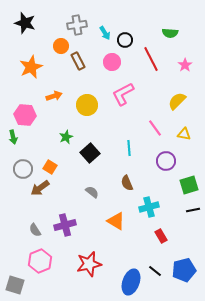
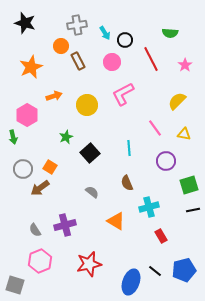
pink hexagon at (25, 115): moved 2 px right; rotated 25 degrees clockwise
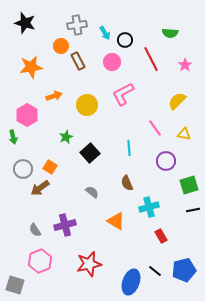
orange star at (31, 67): rotated 15 degrees clockwise
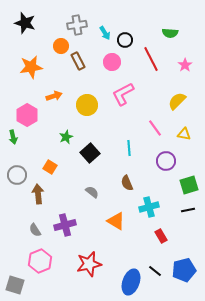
gray circle at (23, 169): moved 6 px left, 6 px down
brown arrow at (40, 188): moved 2 px left, 6 px down; rotated 120 degrees clockwise
black line at (193, 210): moved 5 px left
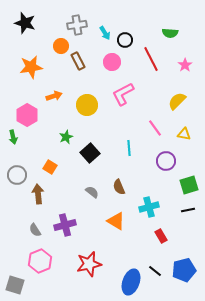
brown semicircle at (127, 183): moved 8 px left, 4 px down
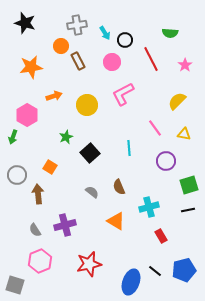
green arrow at (13, 137): rotated 32 degrees clockwise
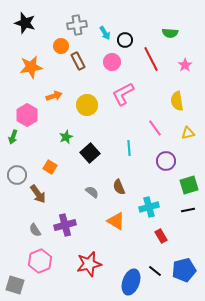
yellow semicircle at (177, 101): rotated 54 degrees counterclockwise
yellow triangle at (184, 134): moved 4 px right, 1 px up; rotated 24 degrees counterclockwise
brown arrow at (38, 194): rotated 150 degrees clockwise
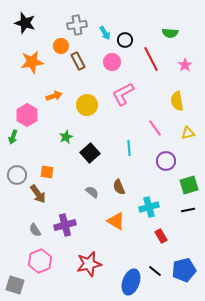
orange star at (31, 67): moved 1 px right, 5 px up
orange square at (50, 167): moved 3 px left, 5 px down; rotated 24 degrees counterclockwise
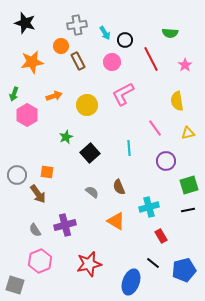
green arrow at (13, 137): moved 1 px right, 43 px up
black line at (155, 271): moved 2 px left, 8 px up
